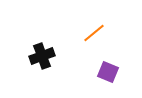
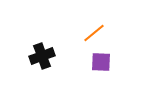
purple square: moved 7 px left, 10 px up; rotated 20 degrees counterclockwise
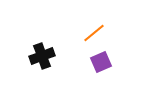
purple square: rotated 25 degrees counterclockwise
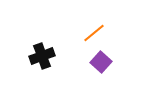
purple square: rotated 25 degrees counterclockwise
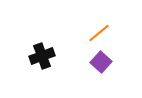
orange line: moved 5 px right
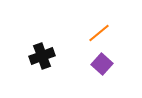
purple square: moved 1 px right, 2 px down
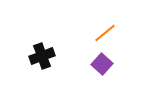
orange line: moved 6 px right
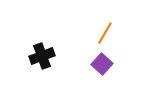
orange line: rotated 20 degrees counterclockwise
